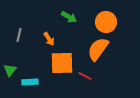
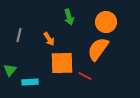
green arrow: rotated 42 degrees clockwise
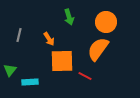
orange square: moved 2 px up
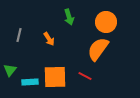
orange square: moved 7 px left, 16 px down
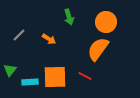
gray line: rotated 32 degrees clockwise
orange arrow: rotated 24 degrees counterclockwise
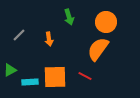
orange arrow: rotated 48 degrees clockwise
green triangle: rotated 24 degrees clockwise
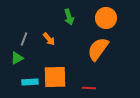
orange circle: moved 4 px up
gray line: moved 5 px right, 4 px down; rotated 24 degrees counterclockwise
orange arrow: rotated 32 degrees counterclockwise
green triangle: moved 7 px right, 12 px up
red line: moved 4 px right, 12 px down; rotated 24 degrees counterclockwise
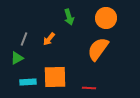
orange arrow: rotated 80 degrees clockwise
cyan rectangle: moved 2 px left
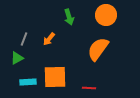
orange circle: moved 3 px up
